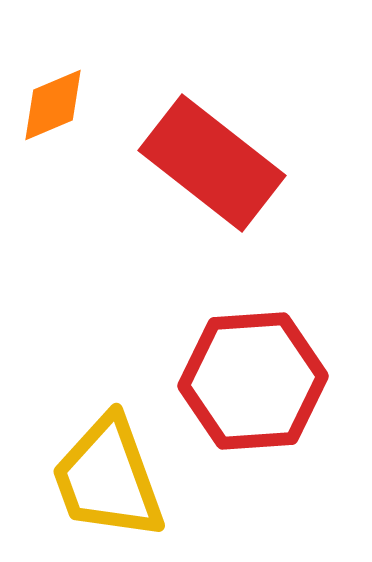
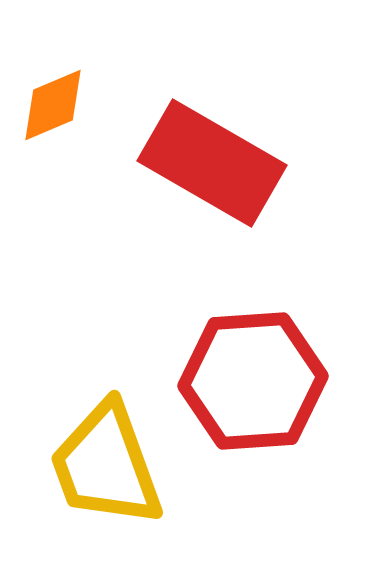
red rectangle: rotated 8 degrees counterclockwise
yellow trapezoid: moved 2 px left, 13 px up
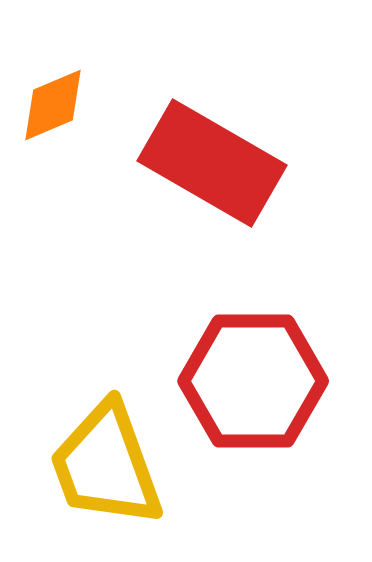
red hexagon: rotated 4 degrees clockwise
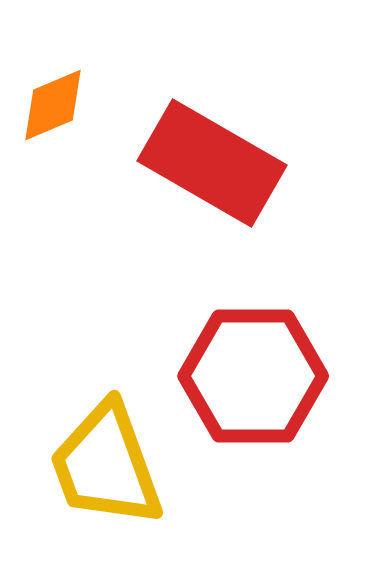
red hexagon: moved 5 px up
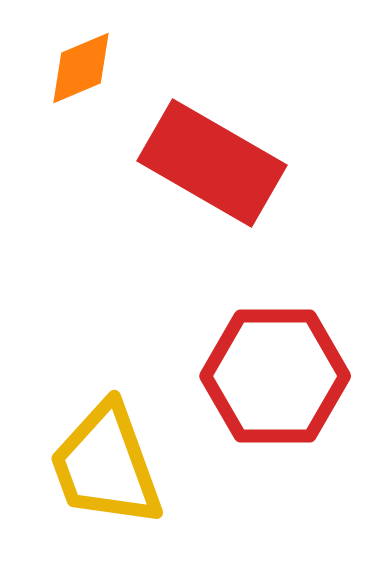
orange diamond: moved 28 px right, 37 px up
red hexagon: moved 22 px right
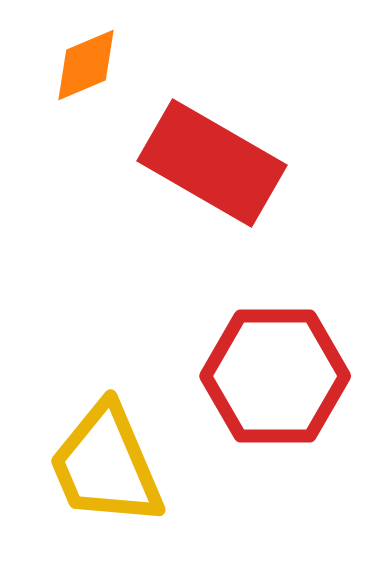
orange diamond: moved 5 px right, 3 px up
yellow trapezoid: rotated 3 degrees counterclockwise
